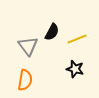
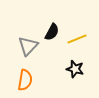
gray triangle: rotated 20 degrees clockwise
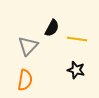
black semicircle: moved 4 px up
yellow line: rotated 30 degrees clockwise
black star: moved 1 px right, 1 px down
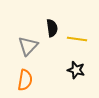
black semicircle: rotated 36 degrees counterclockwise
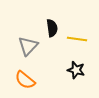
orange semicircle: rotated 120 degrees clockwise
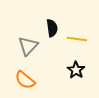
black star: rotated 18 degrees clockwise
